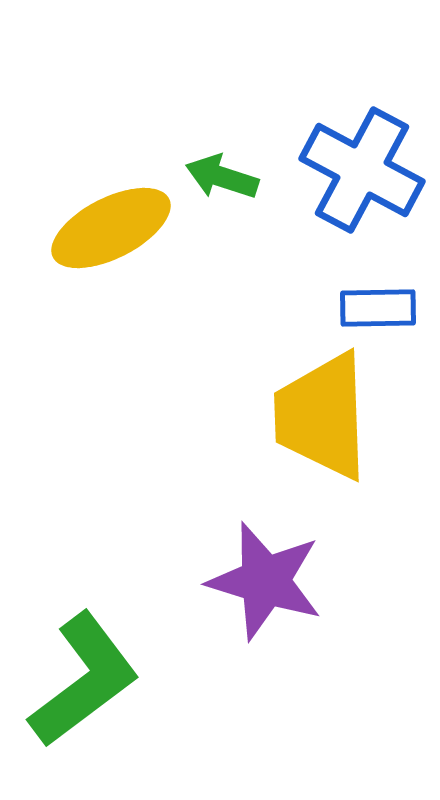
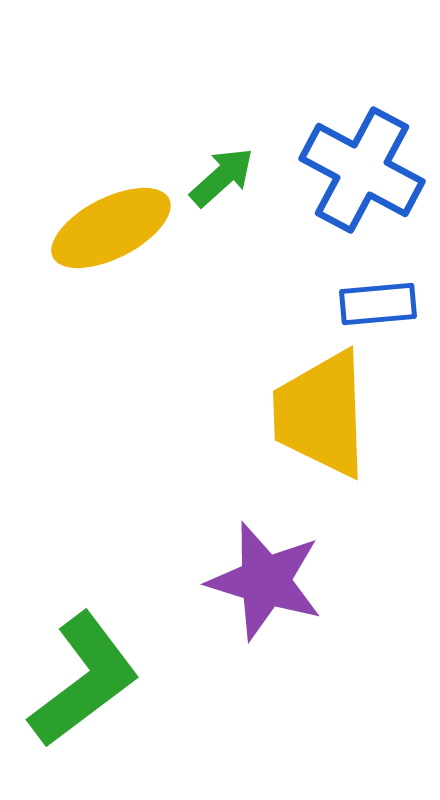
green arrow: rotated 120 degrees clockwise
blue rectangle: moved 4 px up; rotated 4 degrees counterclockwise
yellow trapezoid: moved 1 px left, 2 px up
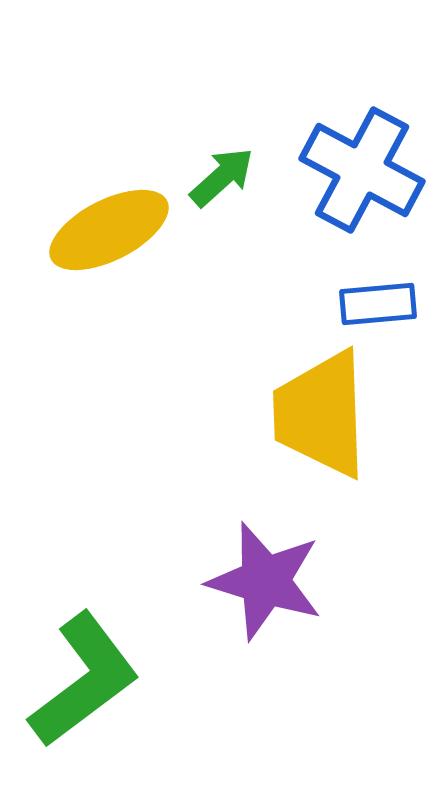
yellow ellipse: moved 2 px left, 2 px down
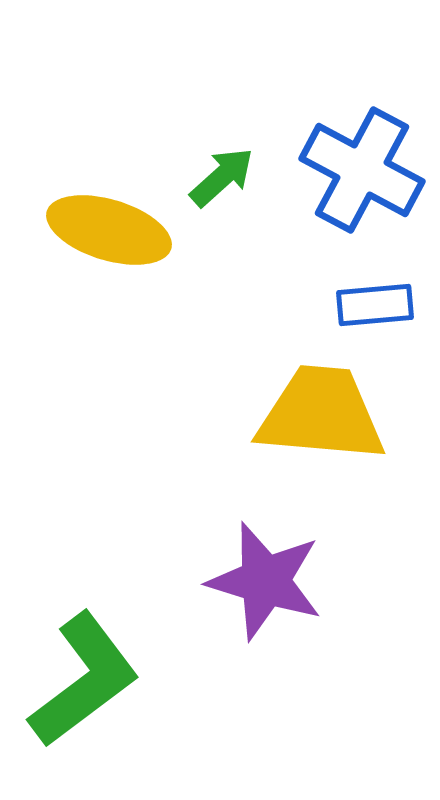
yellow ellipse: rotated 44 degrees clockwise
blue rectangle: moved 3 px left, 1 px down
yellow trapezoid: rotated 97 degrees clockwise
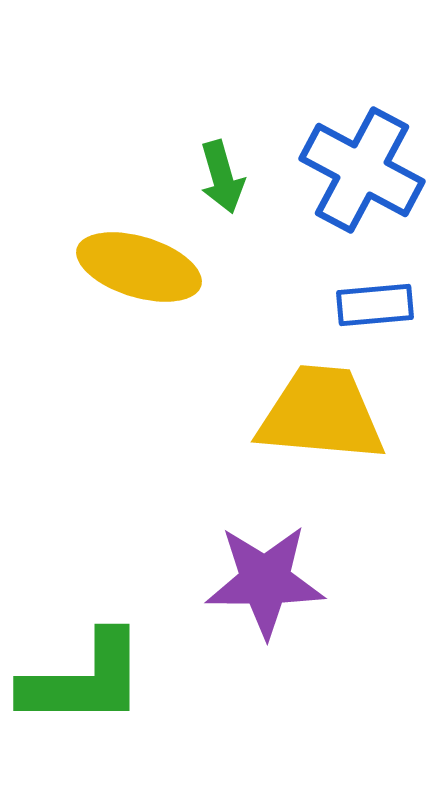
green arrow: rotated 116 degrees clockwise
yellow ellipse: moved 30 px right, 37 px down
purple star: rotated 17 degrees counterclockwise
green L-shape: rotated 37 degrees clockwise
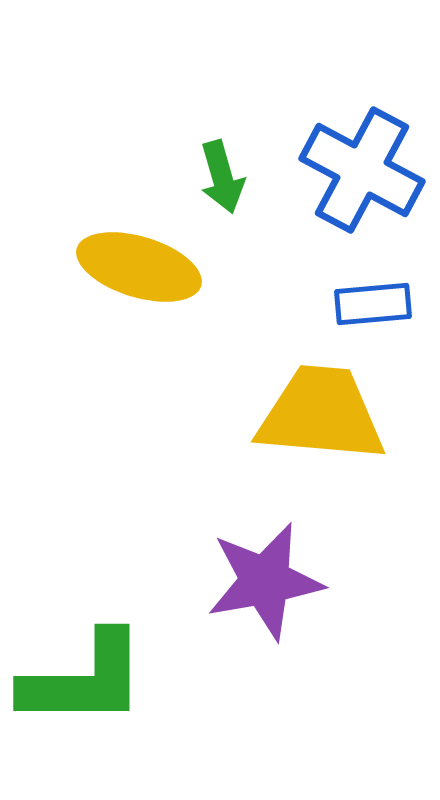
blue rectangle: moved 2 px left, 1 px up
purple star: rotated 10 degrees counterclockwise
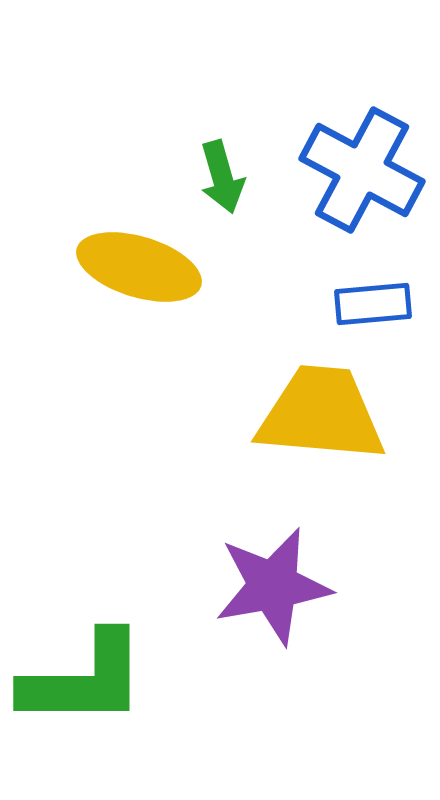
purple star: moved 8 px right, 5 px down
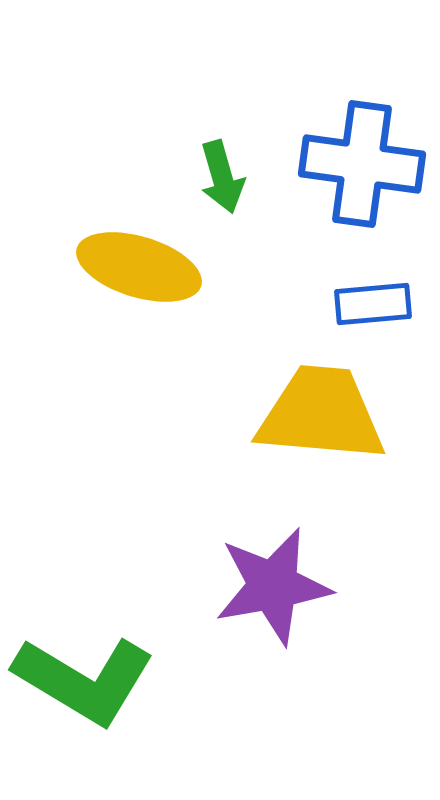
blue cross: moved 6 px up; rotated 20 degrees counterclockwise
green L-shape: rotated 31 degrees clockwise
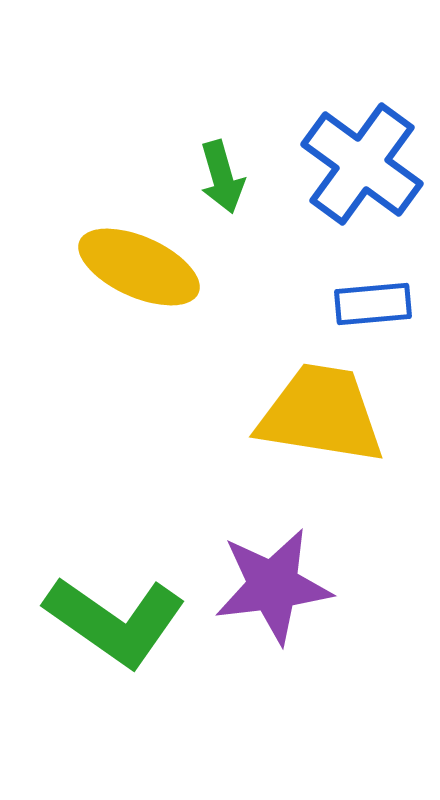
blue cross: rotated 28 degrees clockwise
yellow ellipse: rotated 7 degrees clockwise
yellow trapezoid: rotated 4 degrees clockwise
purple star: rotated 3 degrees clockwise
green L-shape: moved 31 px right, 59 px up; rotated 4 degrees clockwise
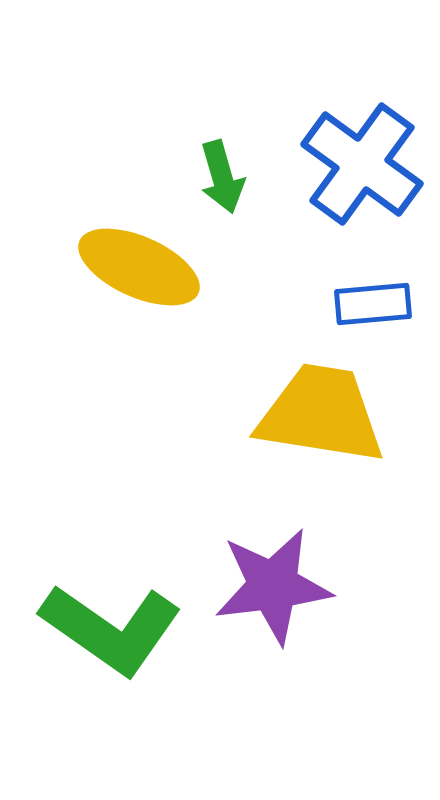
green L-shape: moved 4 px left, 8 px down
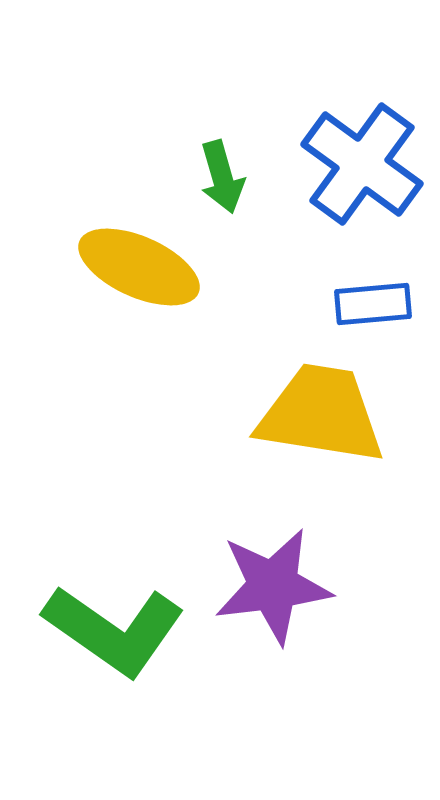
green L-shape: moved 3 px right, 1 px down
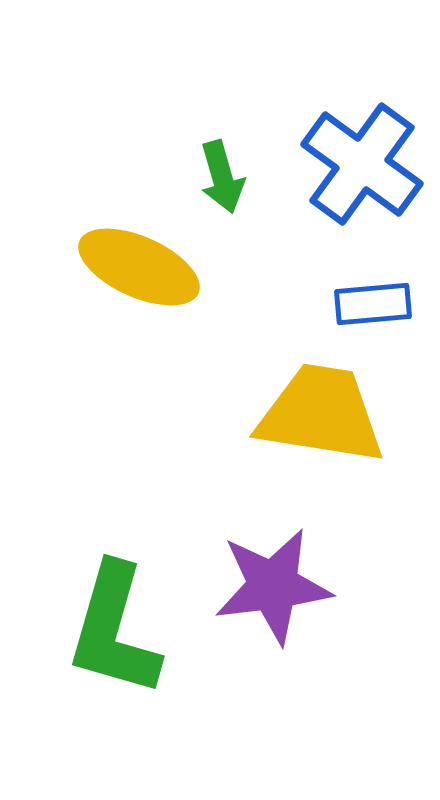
green L-shape: rotated 71 degrees clockwise
